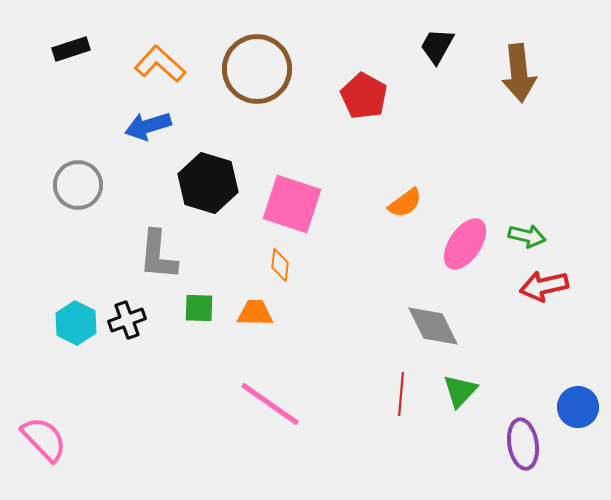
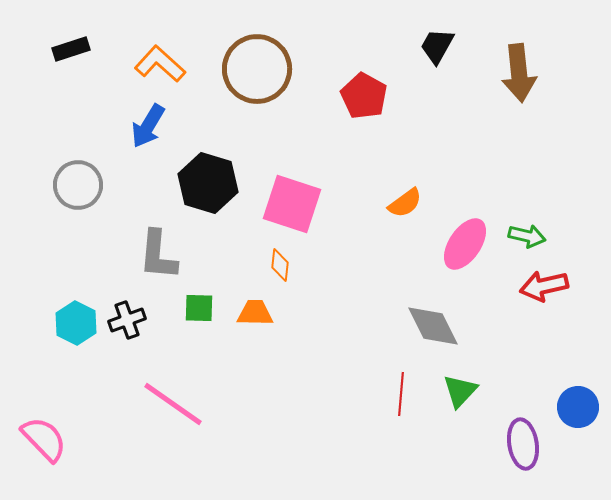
blue arrow: rotated 42 degrees counterclockwise
pink line: moved 97 px left
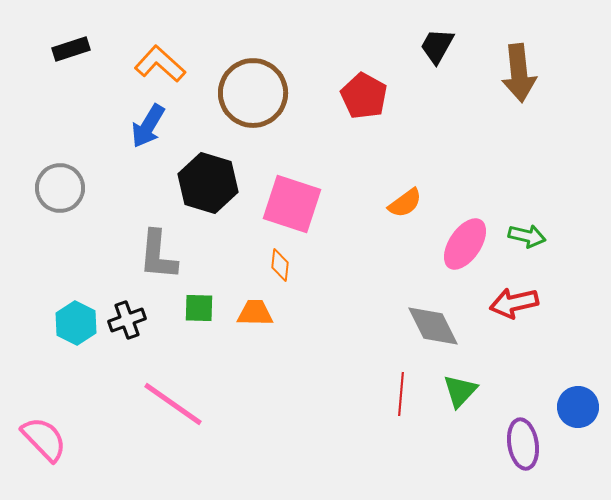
brown circle: moved 4 px left, 24 px down
gray circle: moved 18 px left, 3 px down
red arrow: moved 30 px left, 17 px down
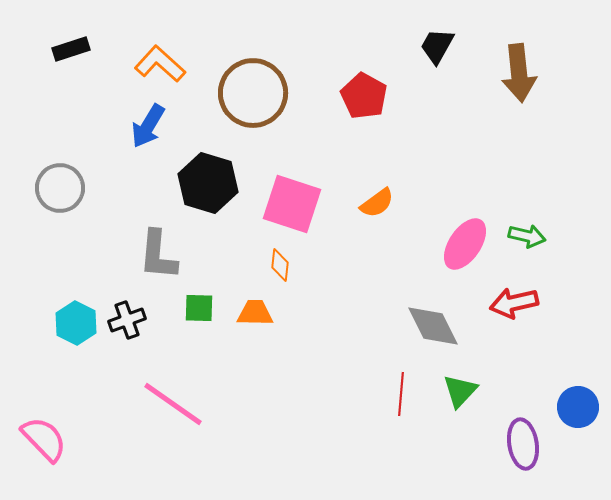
orange semicircle: moved 28 px left
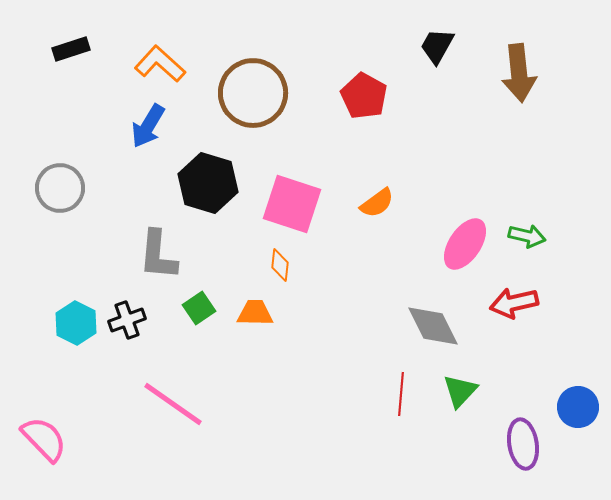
green square: rotated 36 degrees counterclockwise
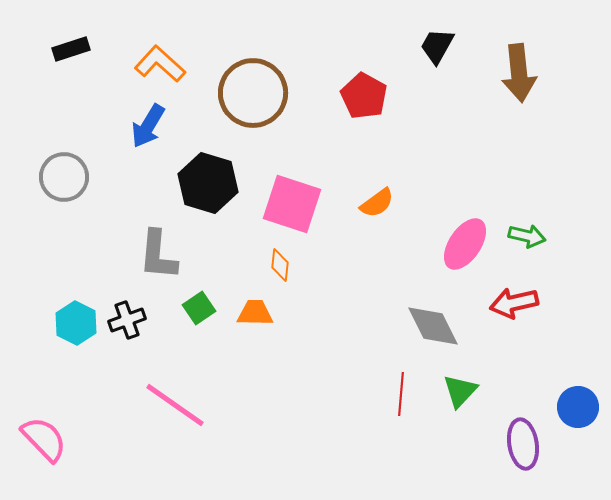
gray circle: moved 4 px right, 11 px up
pink line: moved 2 px right, 1 px down
